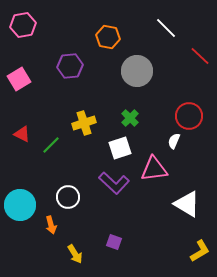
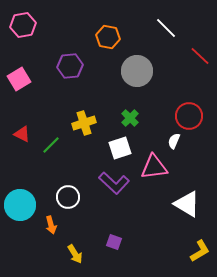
pink triangle: moved 2 px up
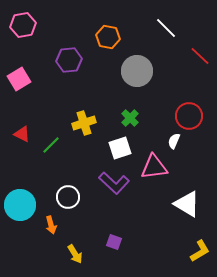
purple hexagon: moved 1 px left, 6 px up
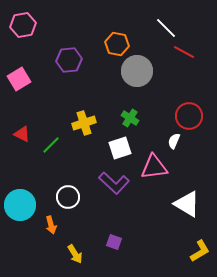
orange hexagon: moved 9 px right, 7 px down
red line: moved 16 px left, 4 px up; rotated 15 degrees counterclockwise
green cross: rotated 12 degrees counterclockwise
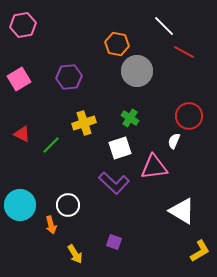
white line: moved 2 px left, 2 px up
purple hexagon: moved 17 px down
white circle: moved 8 px down
white triangle: moved 5 px left, 7 px down
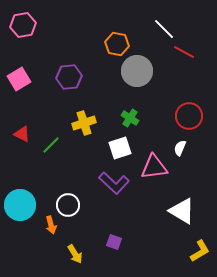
white line: moved 3 px down
white semicircle: moved 6 px right, 7 px down
